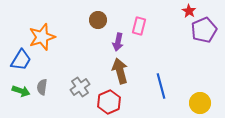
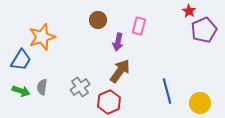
brown arrow: rotated 50 degrees clockwise
blue line: moved 6 px right, 5 px down
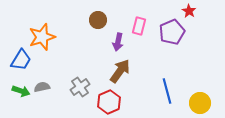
purple pentagon: moved 32 px left, 2 px down
gray semicircle: rotated 70 degrees clockwise
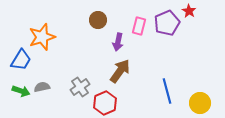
purple pentagon: moved 5 px left, 9 px up
red hexagon: moved 4 px left, 1 px down
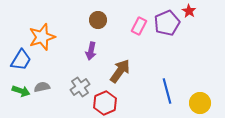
pink rectangle: rotated 12 degrees clockwise
purple arrow: moved 27 px left, 9 px down
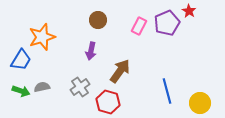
red hexagon: moved 3 px right, 1 px up; rotated 20 degrees counterclockwise
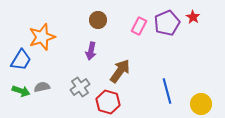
red star: moved 4 px right, 6 px down
yellow circle: moved 1 px right, 1 px down
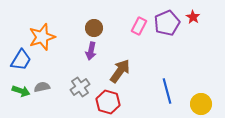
brown circle: moved 4 px left, 8 px down
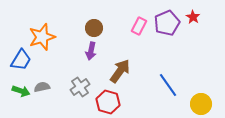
blue line: moved 1 px right, 6 px up; rotated 20 degrees counterclockwise
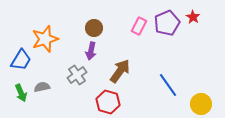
orange star: moved 3 px right, 2 px down
gray cross: moved 3 px left, 12 px up
green arrow: moved 2 px down; rotated 48 degrees clockwise
